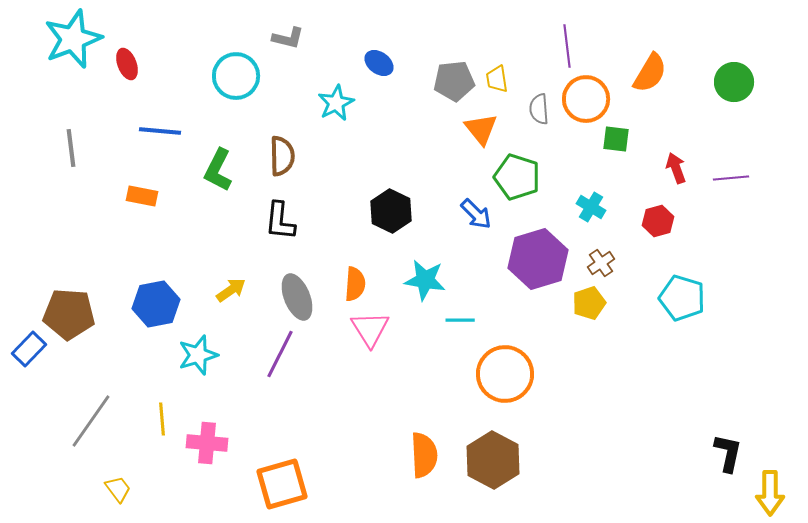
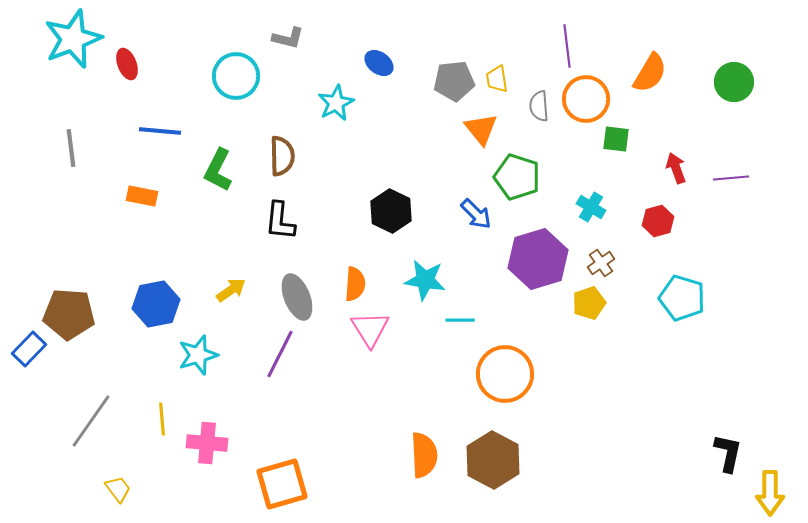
gray semicircle at (539, 109): moved 3 px up
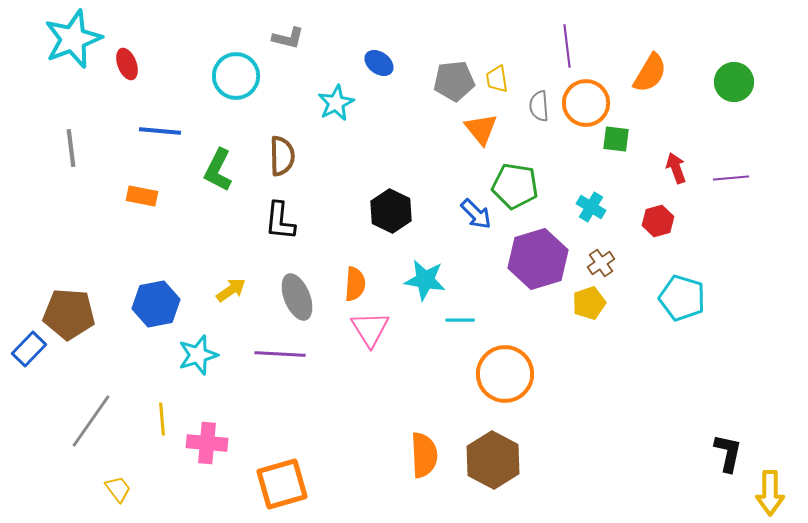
orange circle at (586, 99): moved 4 px down
green pentagon at (517, 177): moved 2 px left, 9 px down; rotated 9 degrees counterclockwise
purple line at (280, 354): rotated 66 degrees clockwise
